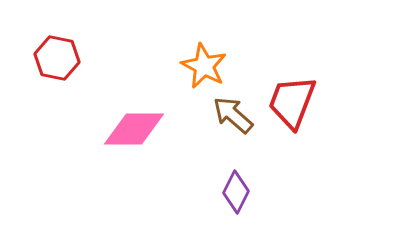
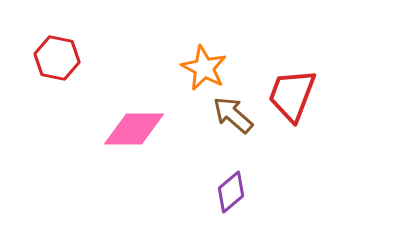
orange star: moved 2 px down
red trapezoid: moved 7 px up
purple diamond: moved 5 px left; rotated 24 degrees clockwise
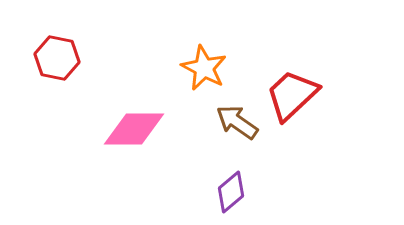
red trapezoid: rotated 26 degrees clockwise
brown arrow: moved 4 px right, 7 px down; rotated 6 degrees counterclockwise
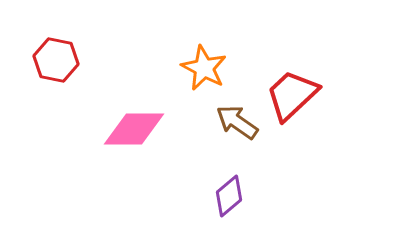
red hexagon: moved 1 px left, 2 px down
purple diamond: moved 2 px left, 4 px down
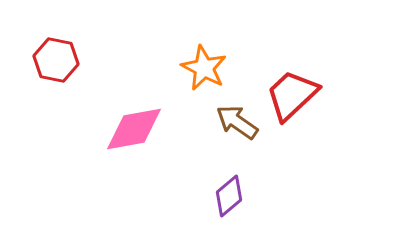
pink diamond: rotated 10 degrees counterclockwise
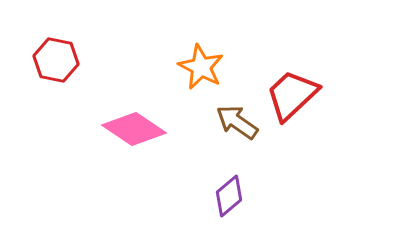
orange star: moved 3 px left, 1 px up
pink diamond: rotated 44 degrees clockwise
